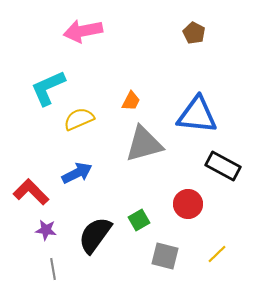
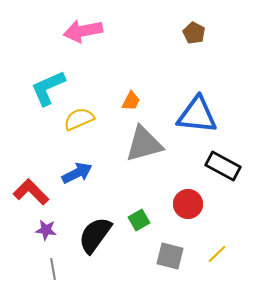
gray square: moved 5 px right
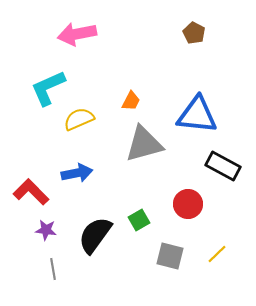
pink arrow: moved 6 px left, 3 px down
blue arrow: rotated 16 degrees clockwise
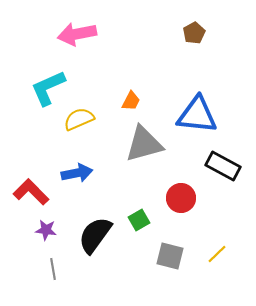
brown pentagon: rotated 15 degrees clockwise
red circle: moved 7 px left, 6 px up
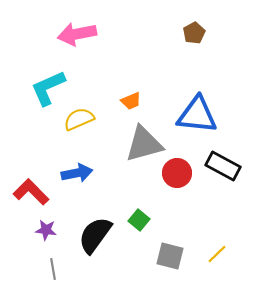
orange trapezoid: rotated 40 degrees clockwise
red circle: moved 4 px left, 25 px up
green square: rotated 20 degrees counterclockwise
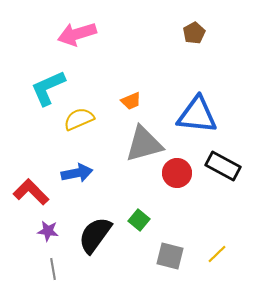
pink arrow: rotated 6 degrees counterclockwise
purple star: moved 2 px right, 1 px down
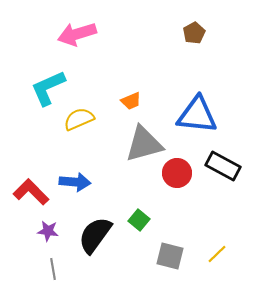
blue arrow: moved 2 px left, 9 px down; rotated 16 degrees clockwise
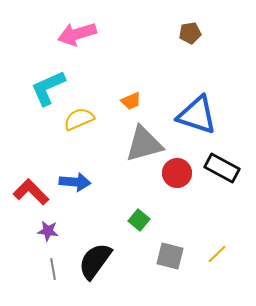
brown pentagon: moved 4 px left; rotated 20 degrees clockwise
blue triangle: rotated 12 degrees clockwise
black rectangle: moved 1 px left, 2 px down
black semicircle: moved 26 px down
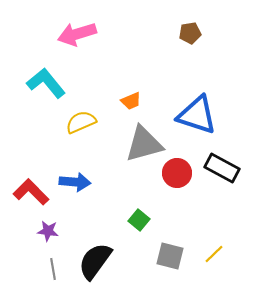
cyan L-shape: moved 2 px left, 5 px up; rotated 75 degrees clockwise
yellow semicircle: moved 2 px right, 3 px down
yellow line: moved 3 px left
